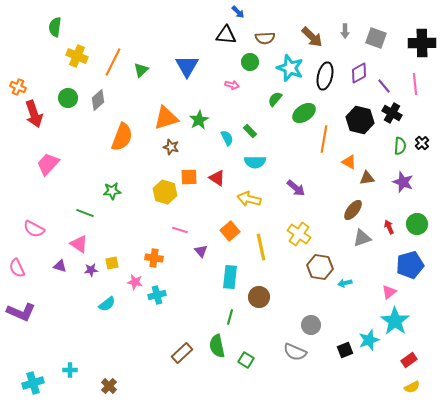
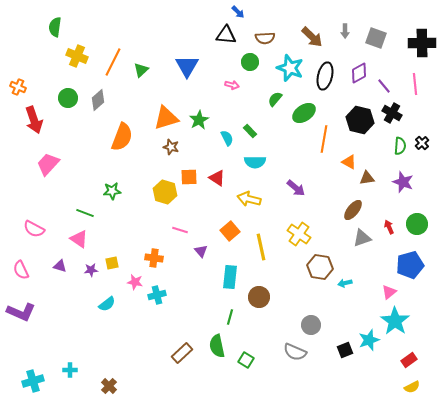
red arrow at (34, 114): moved 6 px down
pink triangle at (79, 244): moved 5 px up
pink semicircle at (17, 268): moved 4 px right, 2 px down
cyan cross at (33, 383): moved 2 px up
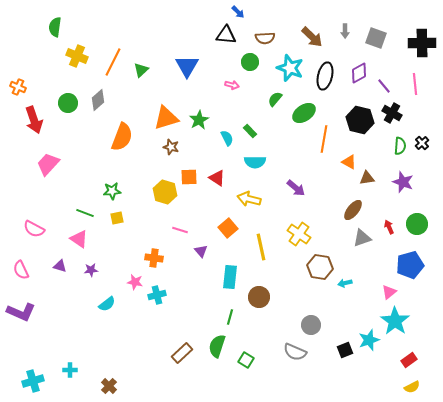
green circle at (68, 98): moved 5 px down
orange square at (230, 231): moved 2 px left, 3 px up
yellow square at (112, 263): moved 5 px right, 45 px up
green semicircle at (217, 346): rotated 30 degrees clockwise
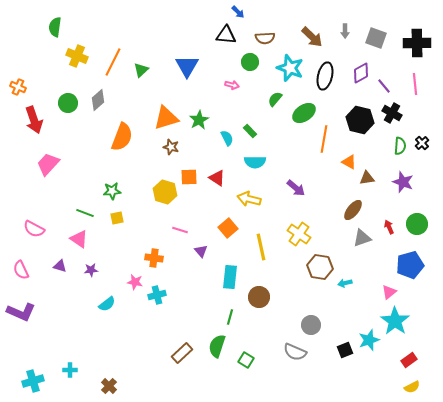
black cross at (422, 43): moved 5 px left
purple diamond at (359, 73): moved 2 px right
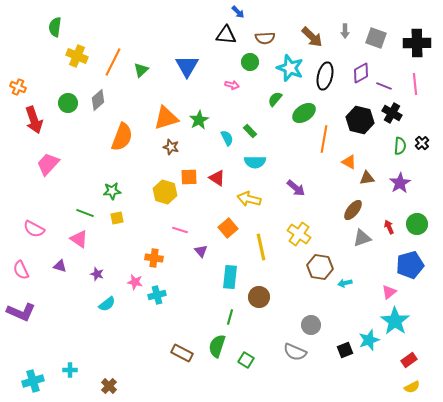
purple line at (384, 86): rotated 28 degrees counterclockwise
purple star at (403, 182): moved 3 px left, 1 px down; rotated 20 degrees clockwise
purple star at (91, 270): moved 6 px right, 4 px down; rotated 24 degrees clockwise
brown rectangle at (182, 353): rotated 70 degrees clockwise
